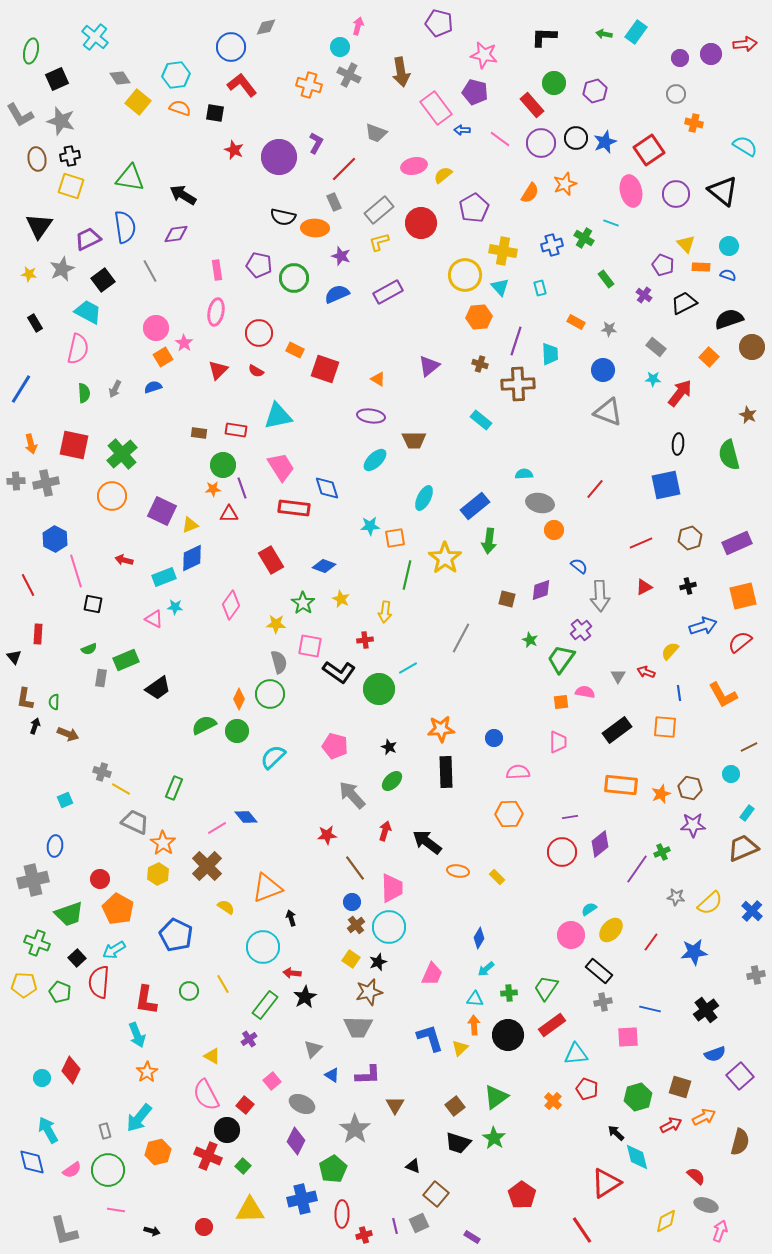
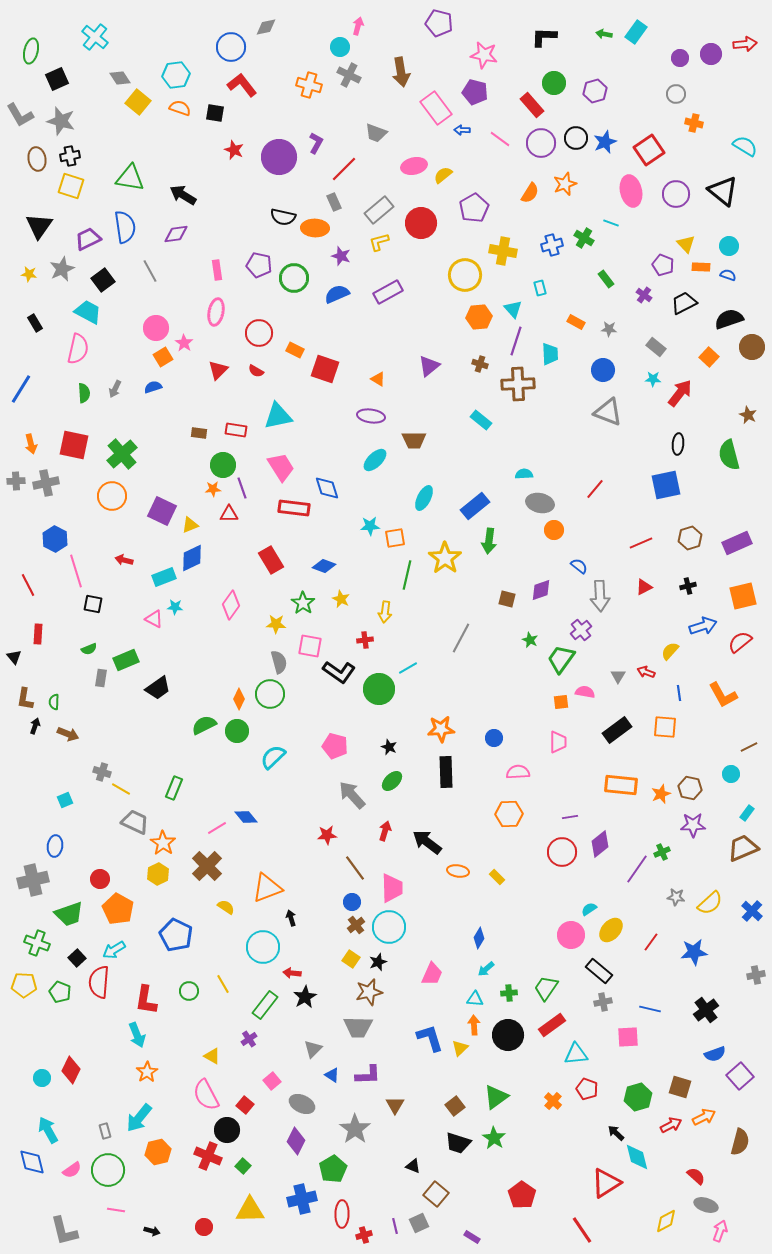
cyan triangle at (500, 287): moved 13 px right, 22 px down
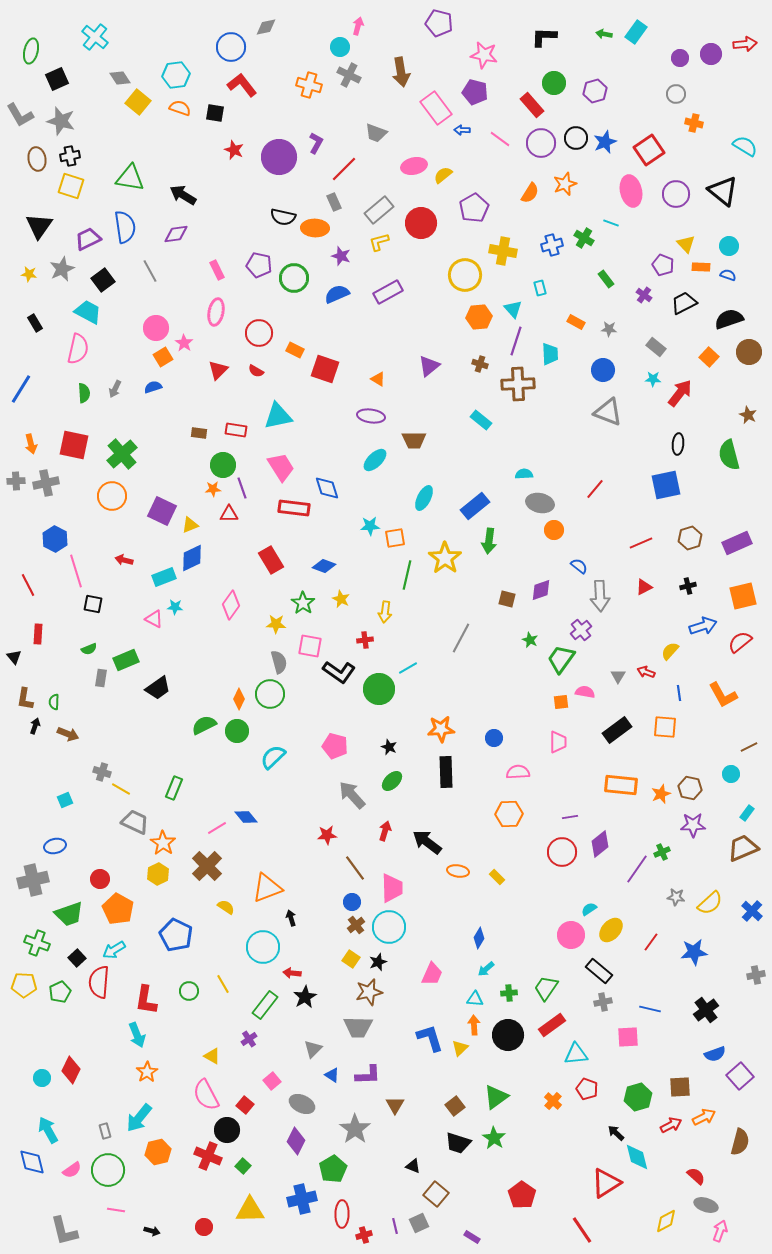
pink rectangle at (217, 270): rotated 18 degrees counterclockwise
brown circle at (752, 347): moved 3 px left, 5 px down
blue ellipse at (55, 846): rotated 70 degrees clockwise
green pentagon at (60, 992): rotated 25 degrees clockwise
brown square at (680, 1087): rotated 20 degrees counterclockwise
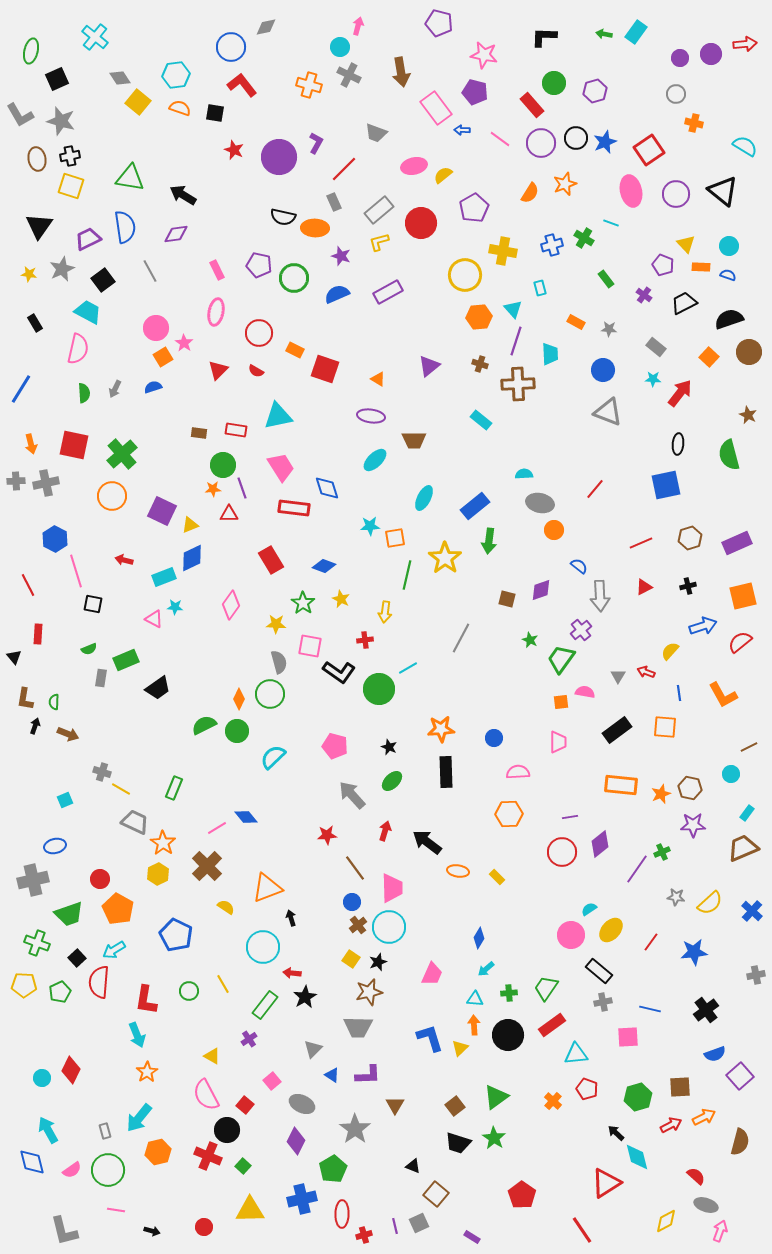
brown cross at (356, 925): moved 2 px right
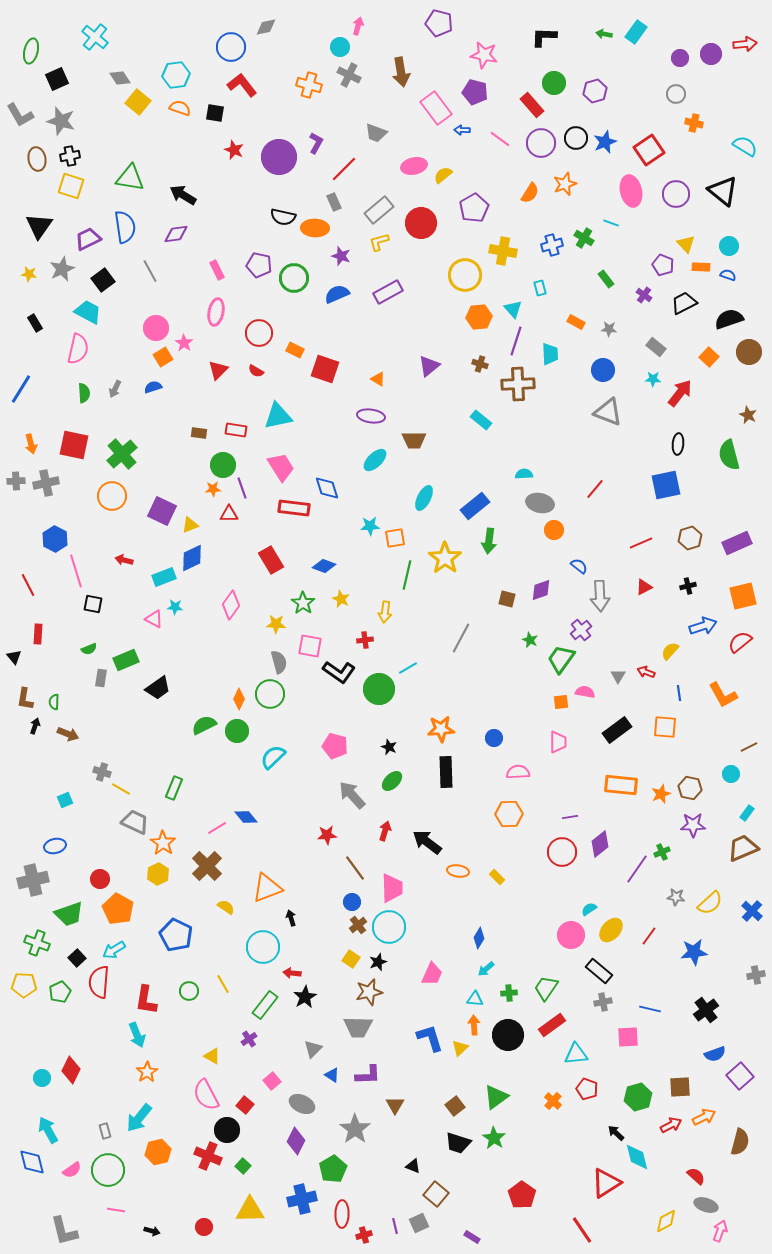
red line at (651, 942): moved 2 px left, 6 px up
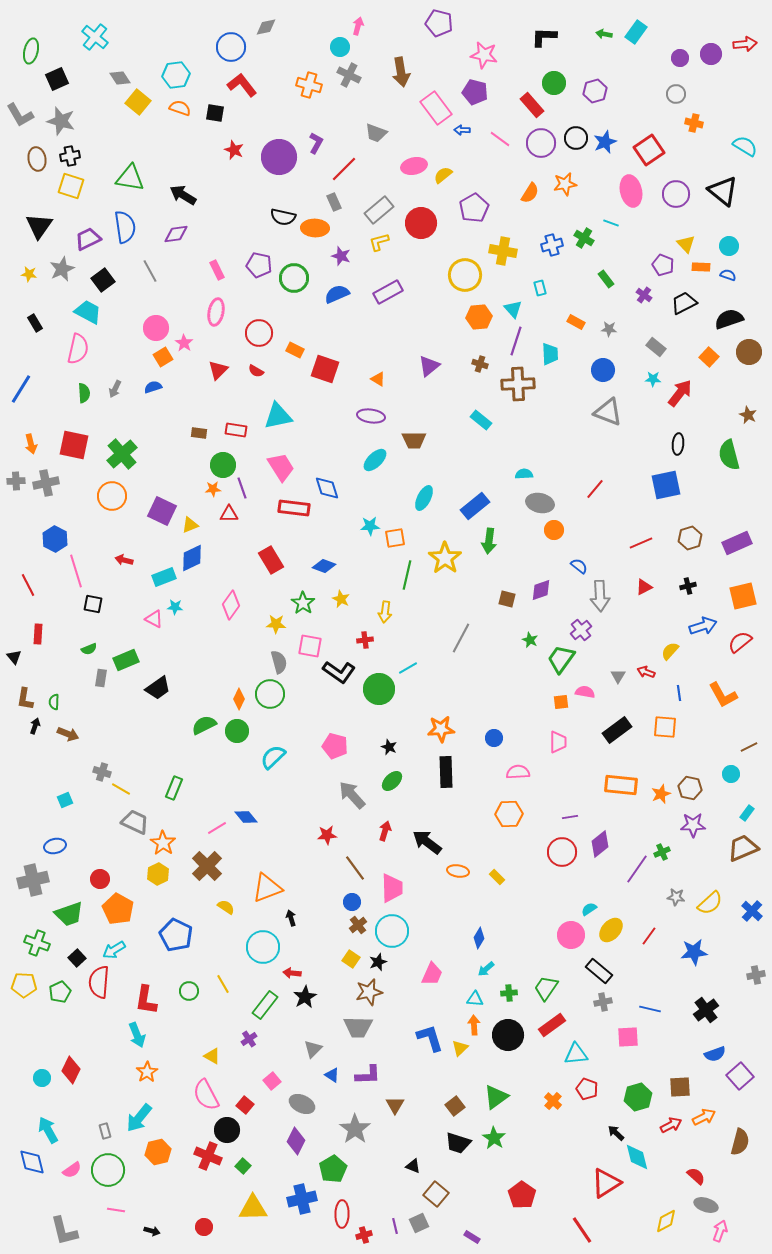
orange star at (565, 184): rotated 10 degrees clockwise
cyan circle at (389, 927): moved 3 px right, 4 px down
yellow triangle at (250, 1210): moved 3 px right, 2 px up
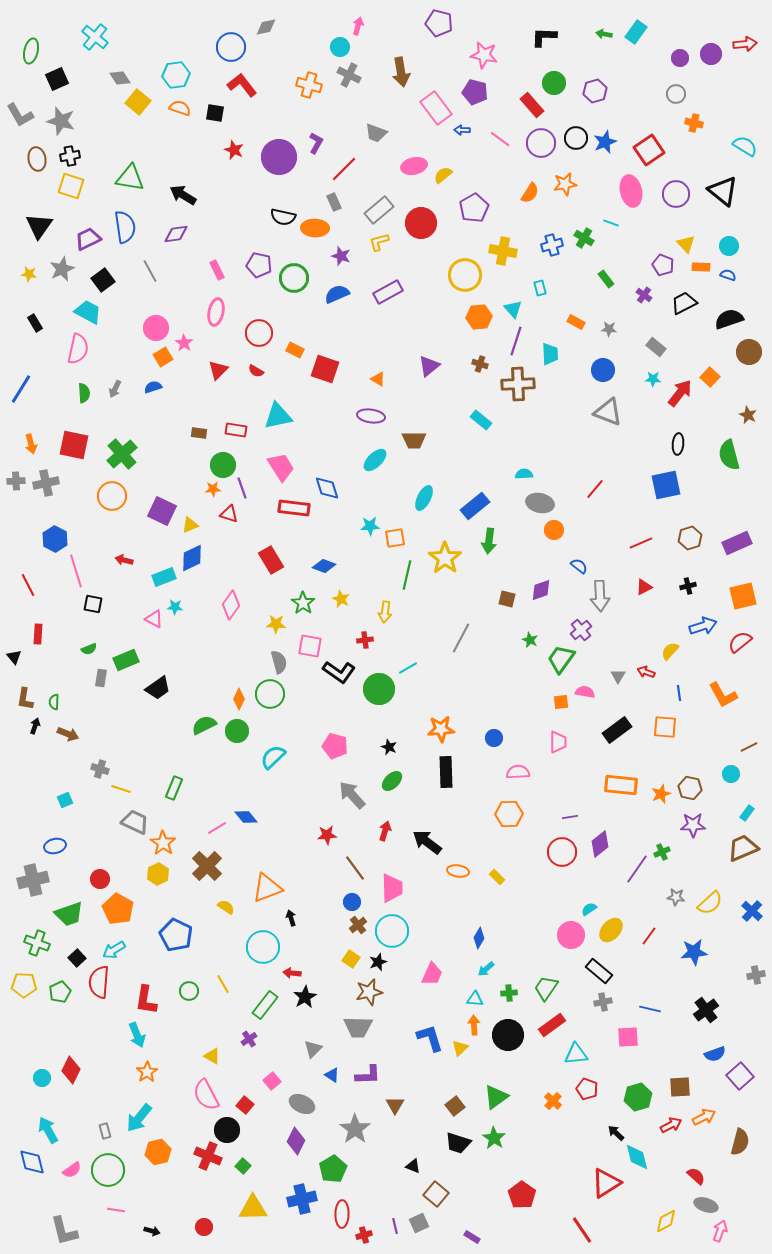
orange square at (709, 357): moved 1 px right, 20 px down
red triangle at (229, 514): rotated 18 degrees clockwise
gray cross at (102, 772): moved 2 px left, 3 px up
yellow line at (121, 789): rotated 12 degrees counterclockwise
